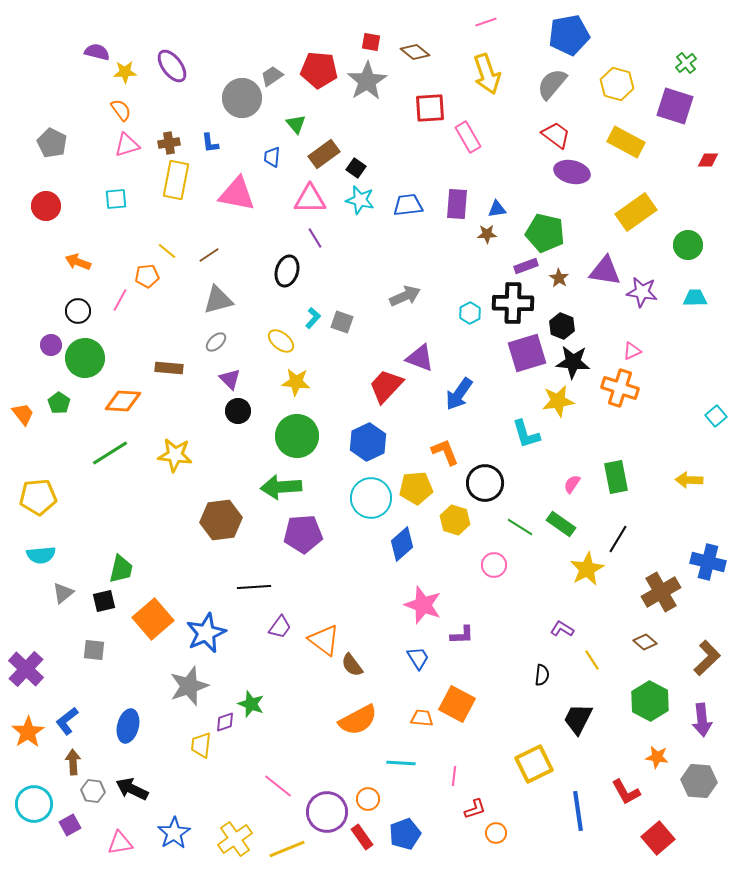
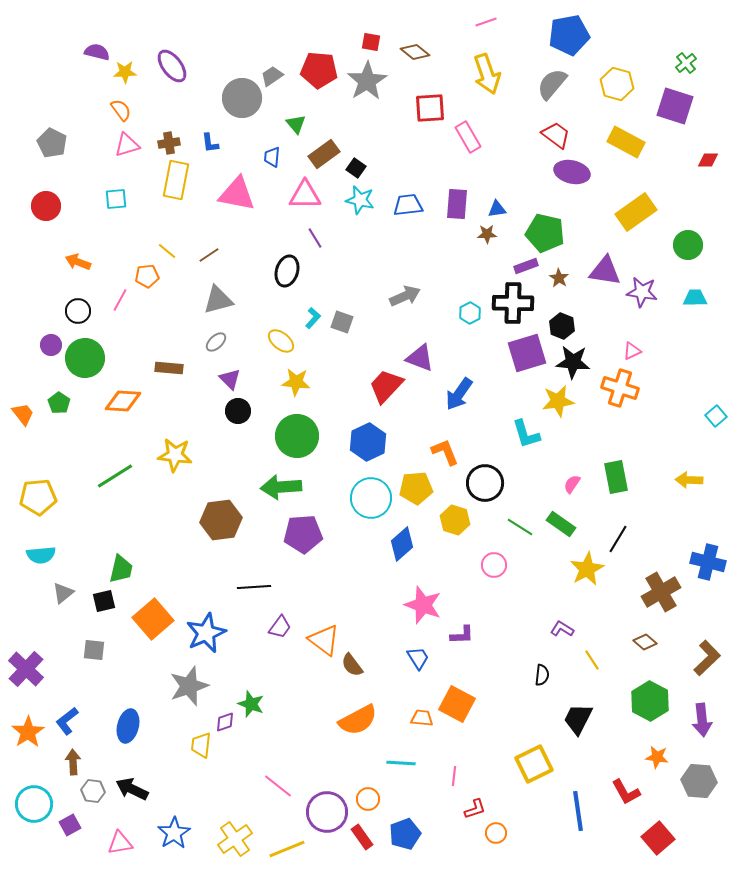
pink triangle at (310, 199): moved 5 px left, 4 px up
green line at (110, 453): moved 5 px right, 23 px down
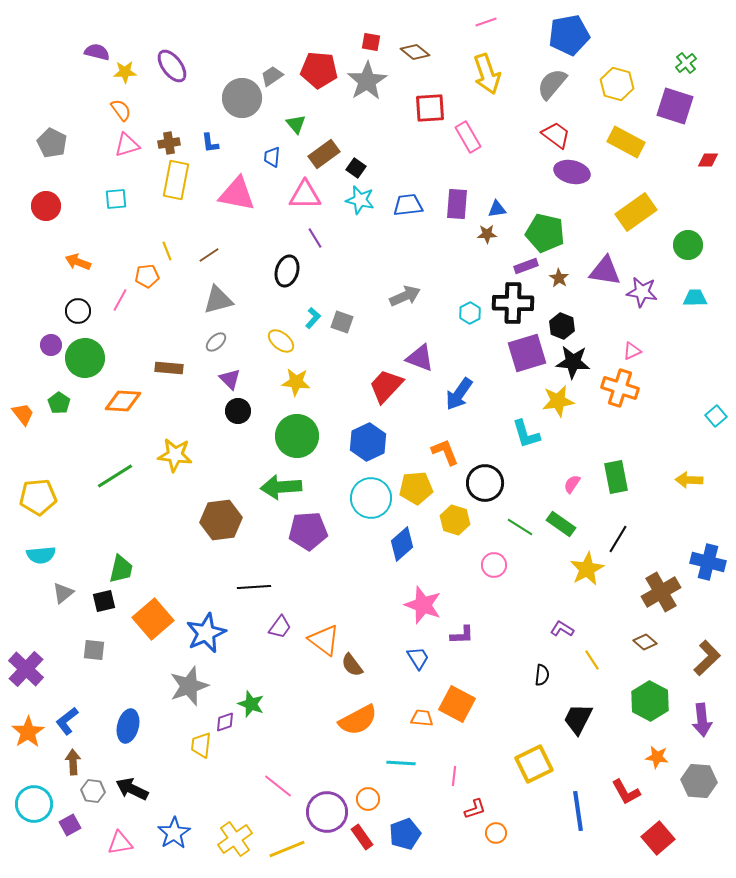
yellow line at (167, 251): rotated 30 degrees clockwise
purple pentagon at (303, 534): moved 5 px right, 3 px up
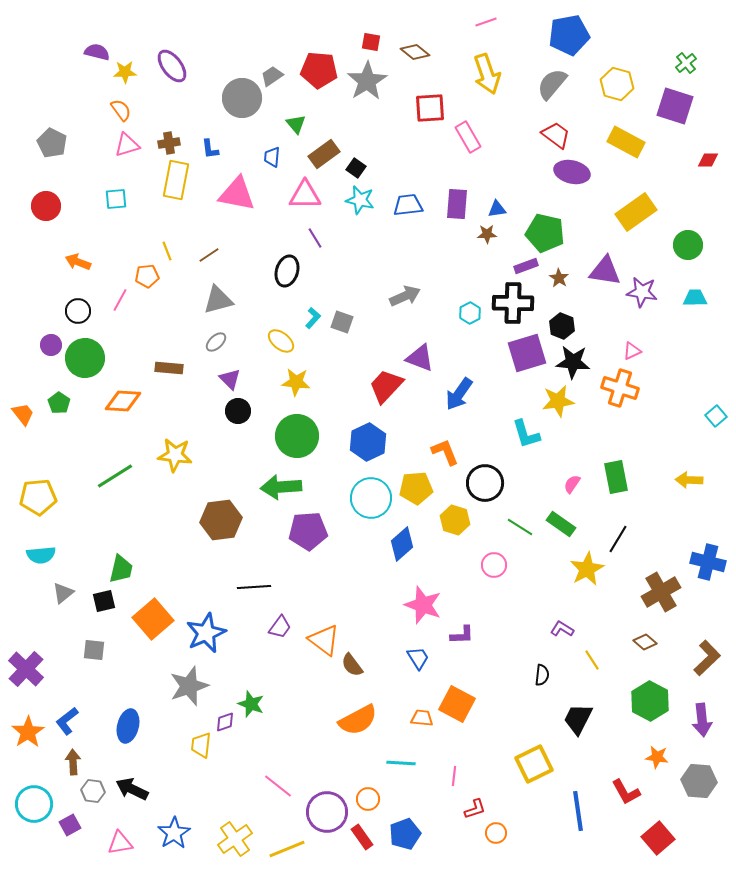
blue L-shape at (210, 143): moved 6 px down
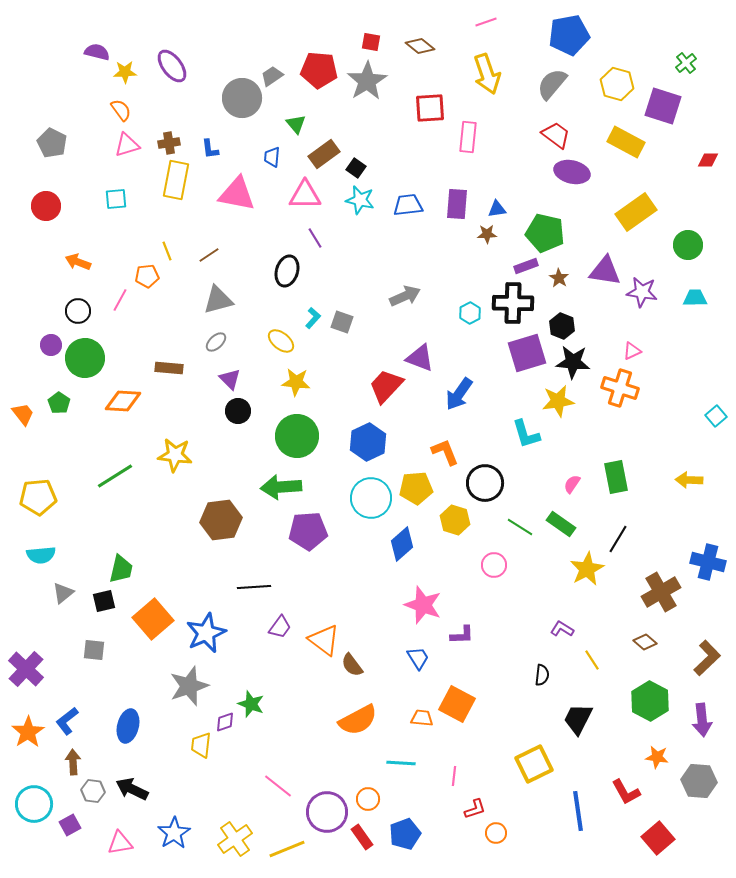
brown diamond at (415, 52): moved 5 px right, 6 px up
purple square at (675, 106): moved 12 px left
pink rectangle at (468, 137): rotated 36 degrees clockwise
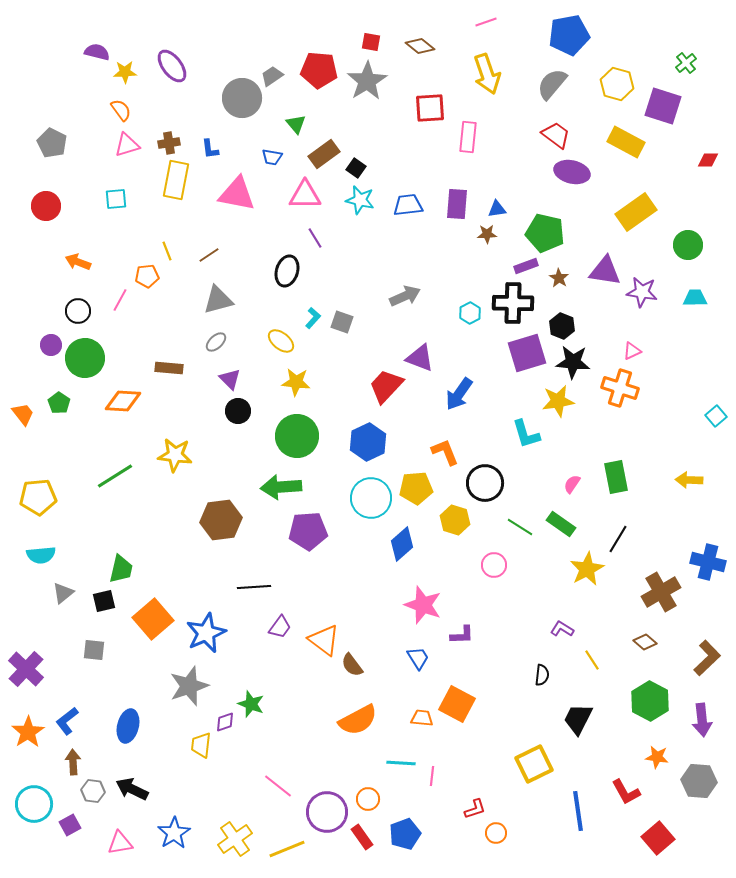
blue trapezoid at (272, 157): rotated 85 degrees counterclockwise
pink line at (454, 776): moved 22 px left
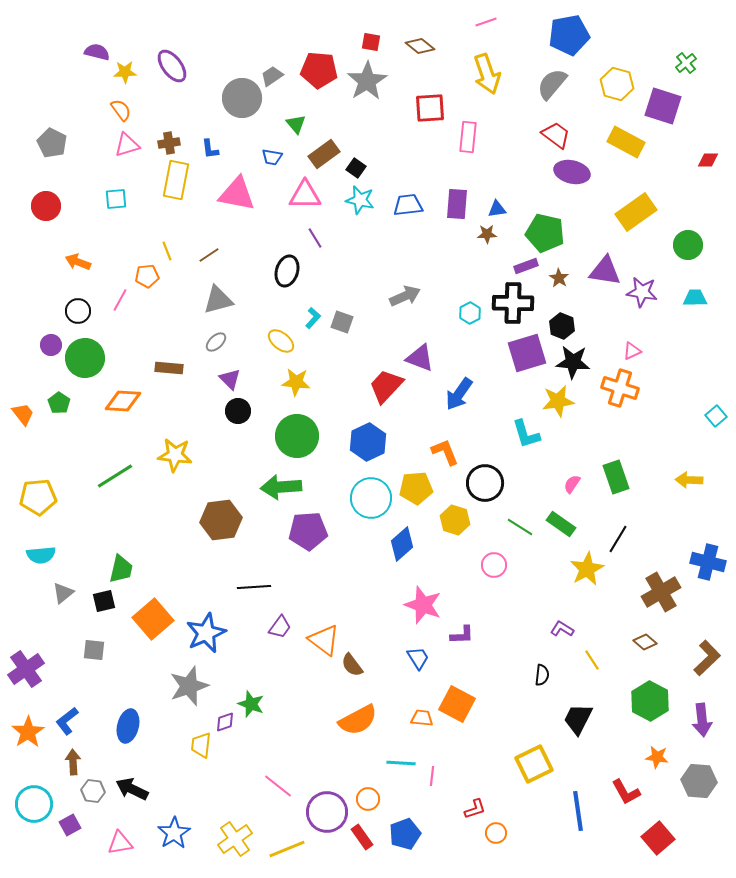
green rectangle at (616, 477): rotated 8 degrees counterclockwise
purple cross at (26, 669): rotated 12 degrees clockwise
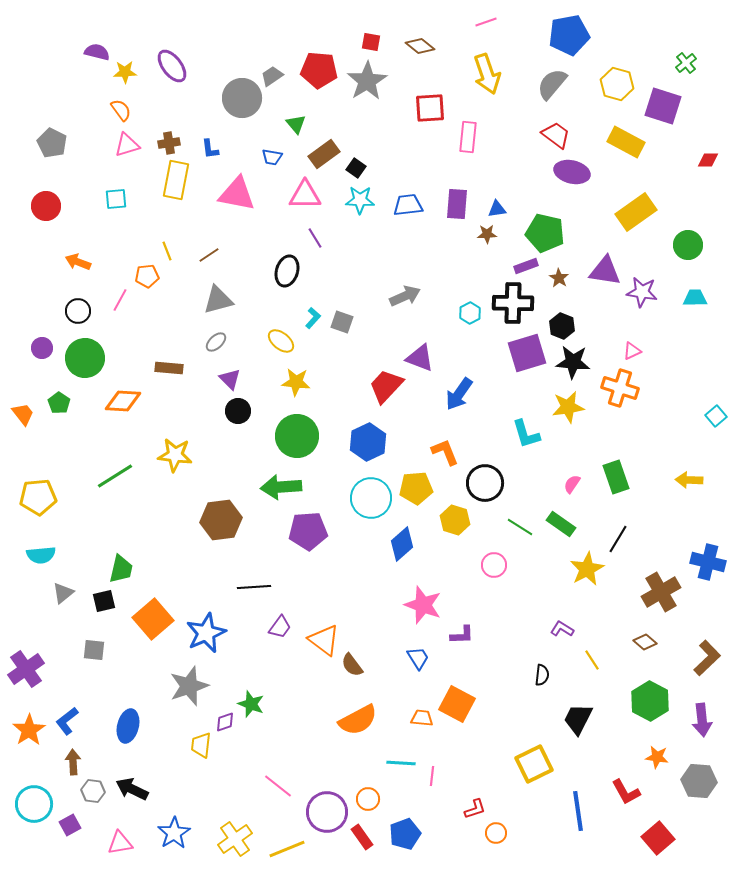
cyan star at (360, 200): rotated 12 degrees counterclockwise
purple circle at (51, 345): moved 9 px left, 3 px down
yellow star at (558, 401): moved 10 px right, 6 px down
orange star at (28, 732): moved 1 px right, 2 px up
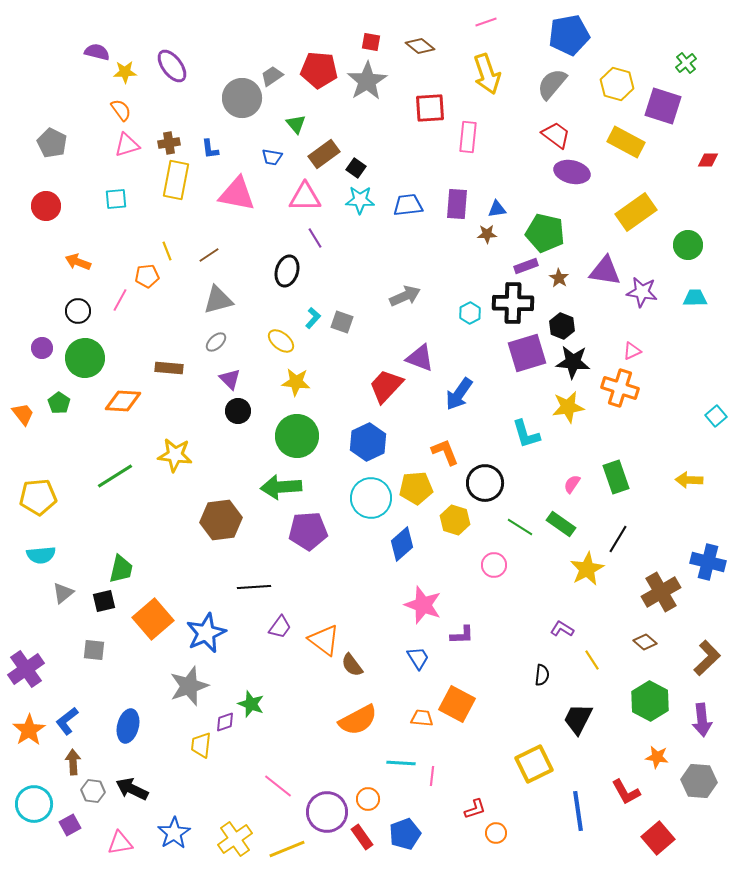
pink triangle at (305, 195): moved 2 px down
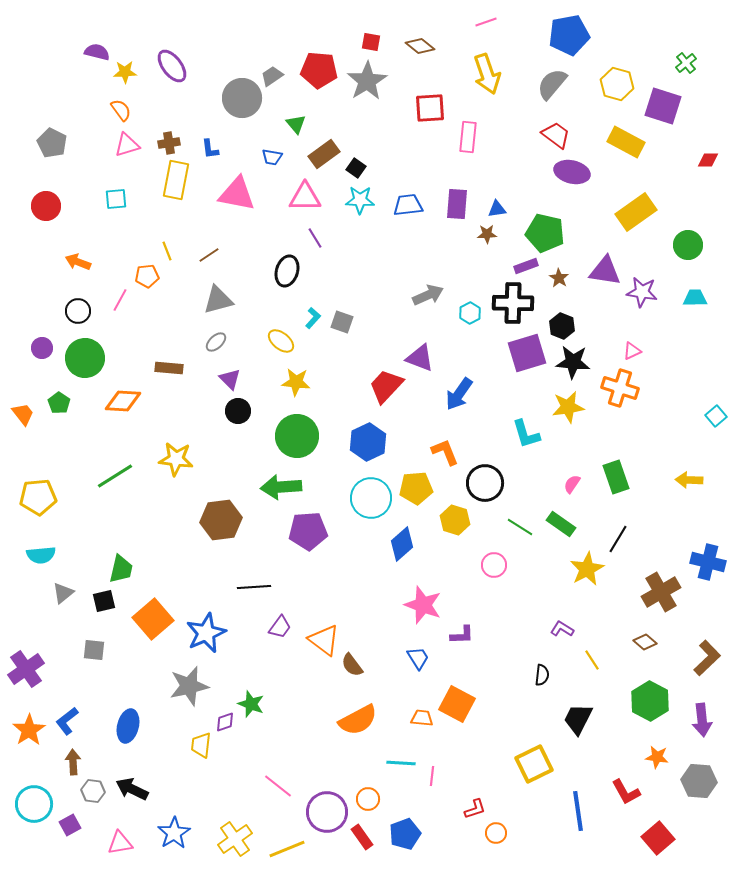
gray arrow at (405, 296): moved 23 px right, 1 px up
yellow star at (175, 455): moved 1 px right, 4 px down
gray star at (189, 686): rotated 6 degrees clockwise
